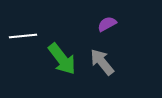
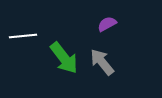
green arrow: moved 2 px right, 1 px up
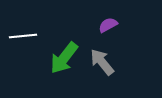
purple semicircle: moved 1 px right, 1 px down
green arrow: rotated 76 degrees clockwise
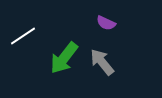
purple semicircle: moved 2 px left, 2 px up; rotated 126 degrees counterclockwise
white line: rotated 28 degrees counterclockwise
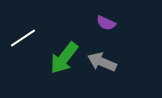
white line: moved 2 px down
gray arrow: rotated 28 degrees counterclockwise
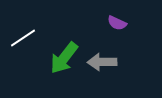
purple semicircle: moved 11 px right
gray arrow: rotated 24 degrees counterclockwise
